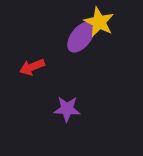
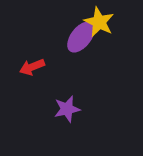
purple star: rotated 16 degrees counterclockwise
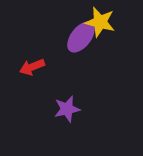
yellow star: moved 1 px right; rotated 12 degrees counterclockwise
